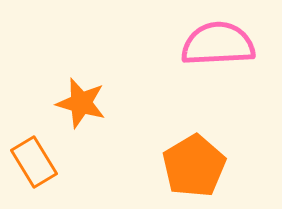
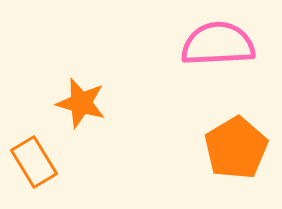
orange pentagon: moved 42 px right, 18 px up
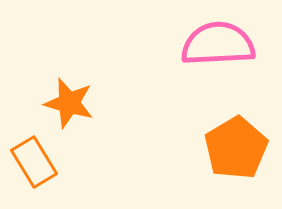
orange star: moved 12 px left
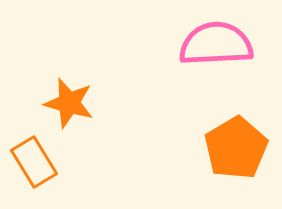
pink semicircle: moved 2 px left
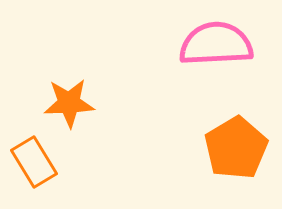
orange star: rotated 18 degrees counterclockwise
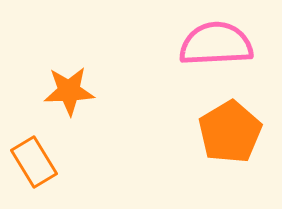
orange star: moved 12 px up
orange pentagon: moved 6 px left, 16 px up
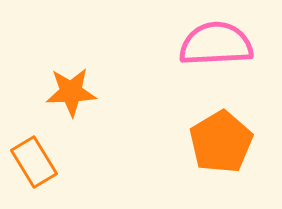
orange star: moved 2 px right, 1 px down
orange pentagon: moved 9 px left, 10 px down
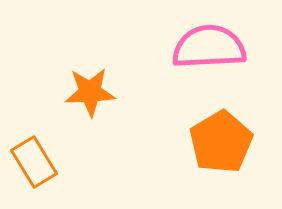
pink semicircle: moved 7 px left, 3 px down
orange star: moved 19 px right
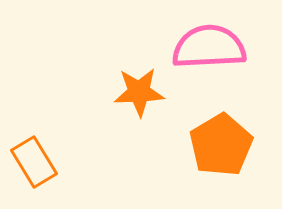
orange star: moved 49 px right
orange pentagon: moved 3 px down
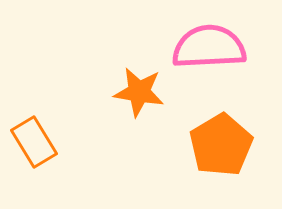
orange star: rotated 12 degrees clockwise
orange rectangle: moved 20 px up
